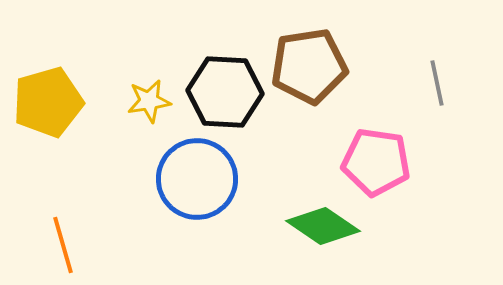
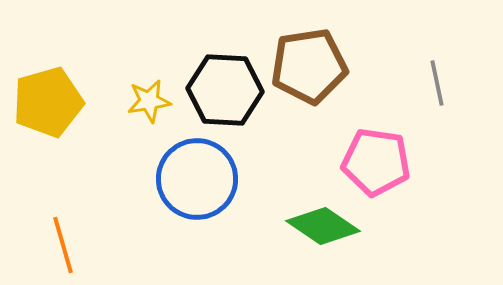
black hexagon: moved 2 px up
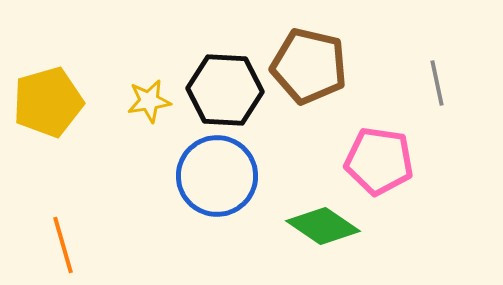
brown pentagon: rotated 22 degrees clockwise
pink pentagon: moved 3 px right, 1 px up
blue circle: moved 20 px right, 3 px up
